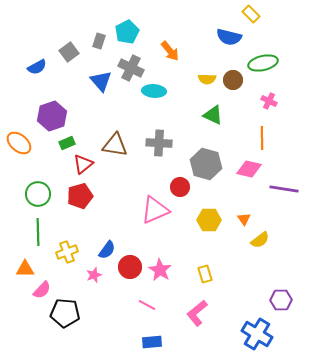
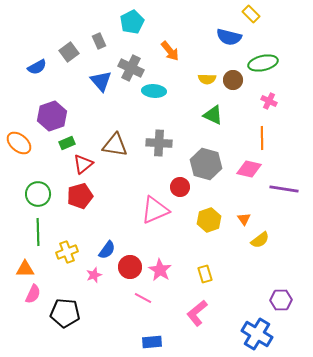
cyan pentagon at (127, 32): moved 5 px right, 10 px up
gray rectangle at (99, 41): rotated 42 degrees counterclockwise
yellow hexagon at (209, 220): rotated 20 degrees counterclockwise
pink semicircle at (42, 290): moved 9 px left, 4 px down; rotated 18 degrees counterclockwise
pink line at (147, 305): moved 4 px left, 7 px up
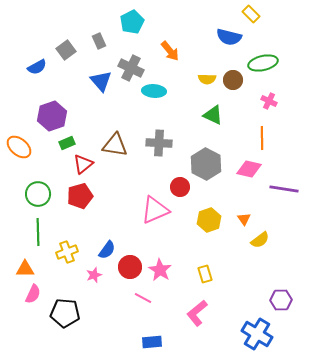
gray square at (69, 52): moved 3 px left, 2 px up
orange ellipse at (19, 143): moved 4 px down
gray hexagon at (206, 164): rotated 12 degrees clockwise
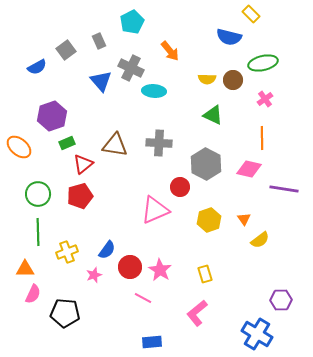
pink cross at (269, 101): moved 4 px left, 2 px up; rotated 28 degrees clockwise
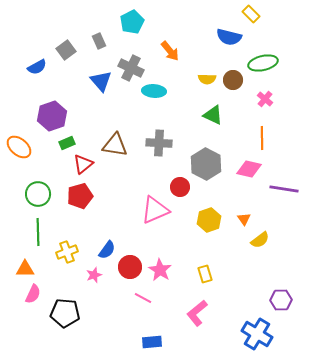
pink cross at (265, 99): rotated 14 degrees counterclockwise
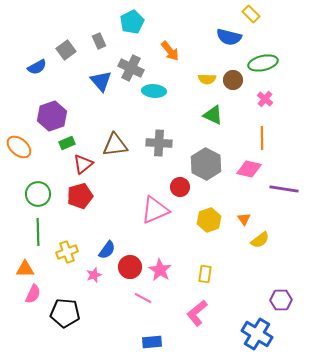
brown triangle at (115, 145): rotated 16 degrees counterclockwise
yellow rectangle at (205, 274): rotated 24 degrees clockwise
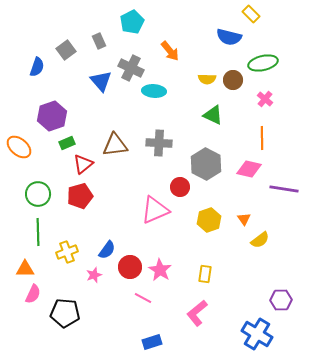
blue semicircle at (37, 67): rotated 42 degrees counterclockwise
blue rectangle at (152, 342): rotated 12 degrees counterclockwise
